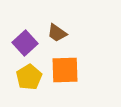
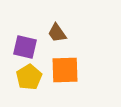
brown trapezoid: rotated 20 degrees clockwise
purple square: moved 4 px down; rotated 35 degrees counterclockwise
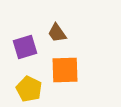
purple square: rotated 30 degrees counterclockwise
yellow pentagon: moved 12 px down; rotated 15 degrees counterclockwise
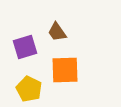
brown trapezoid: moved 1 px up
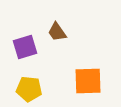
orange square: moved 23 px right, 11 px down
yellow pentagon: rotated 20 degrees counterclockwise
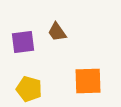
purple square: moved 2 px left, 5 px up; rotated 10 degrees clockwise
yellow pentagon: rotated 10 degrees clockwise
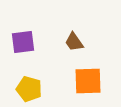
brown trapezoid: moved 17 px right, 10 px down
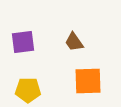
yellow pentagon: moved 1 px left, 1 px down; rotated 15 degrees counterclockwise
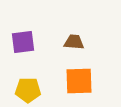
brown trapezoid: rotated 130 degrees clockwise
orange square: moved 9 px left
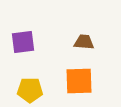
brown trapezoid: moved 10 px right
yellow pentagon: moved 2 px right
